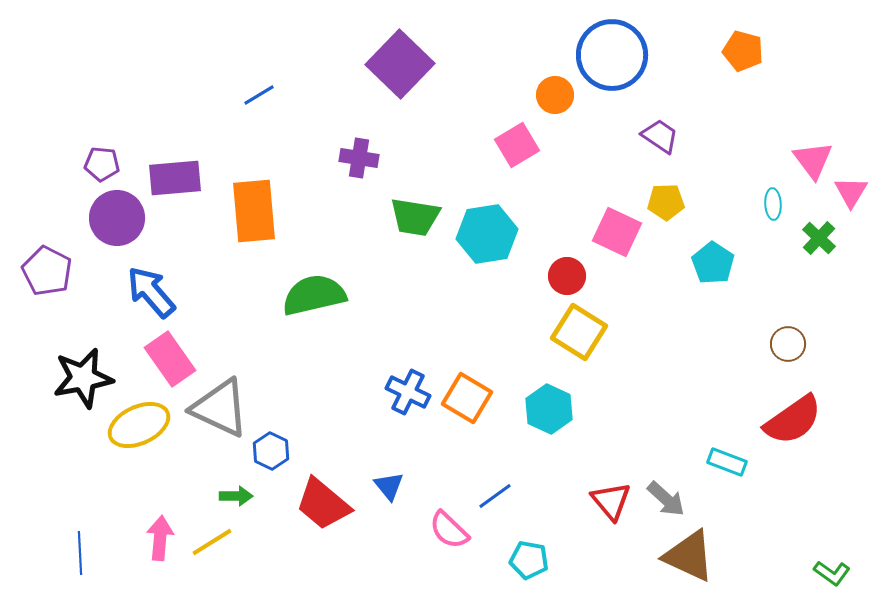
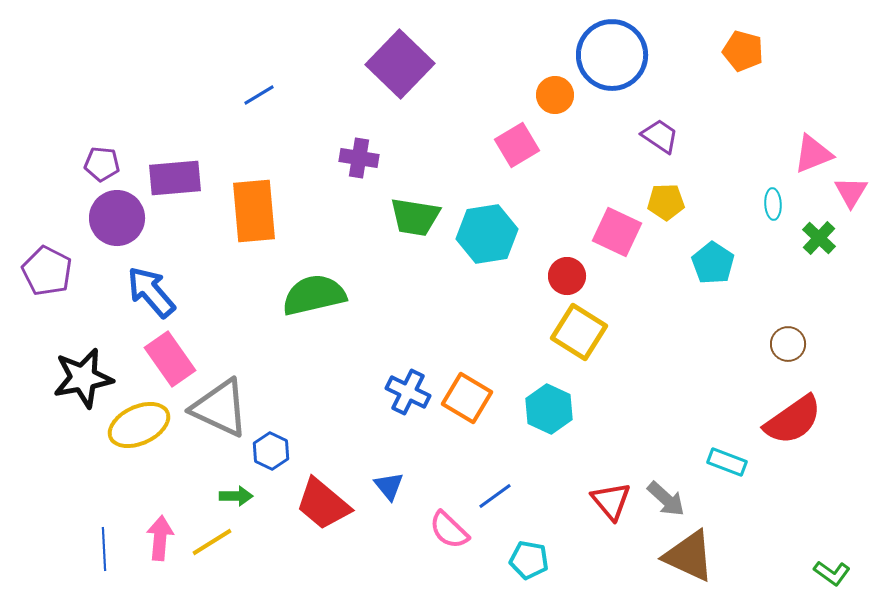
pink triangle at (813, 160): moved 6 px up; rotated 45 degrees clockwise
blue line at (80, 553): moved 24 px right, 4 px up
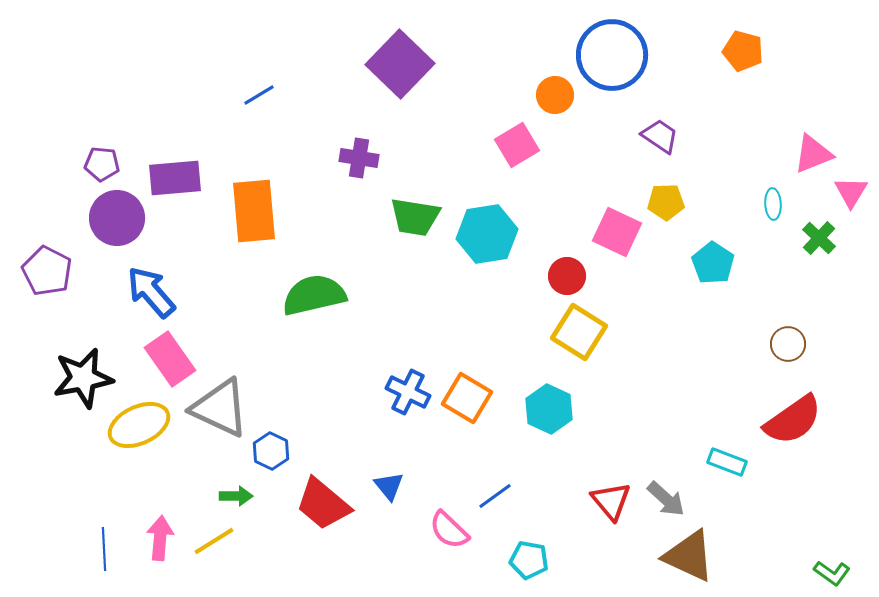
yellow line at (212, 542): moved 2 px right, 1 px up
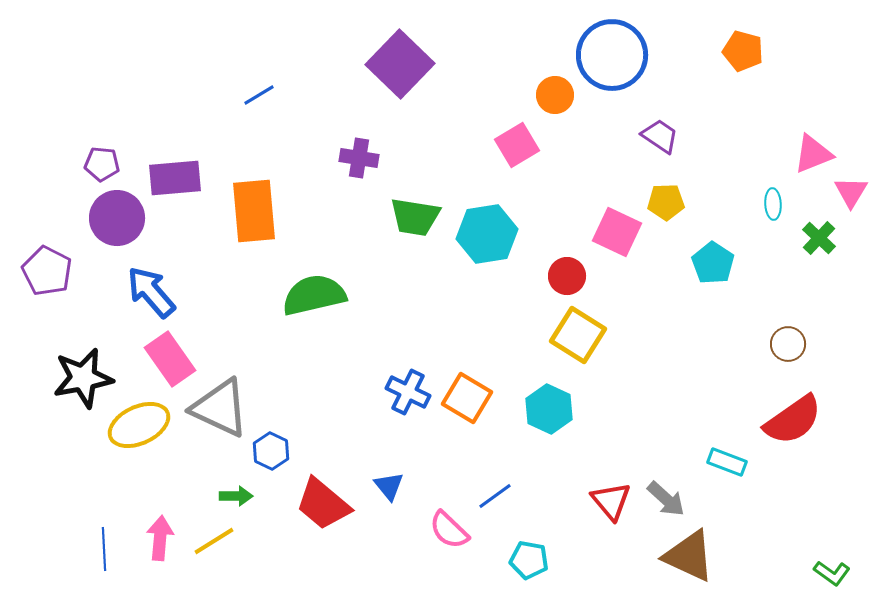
yellow square at (579, 332): moved 1 px left, 3 px down
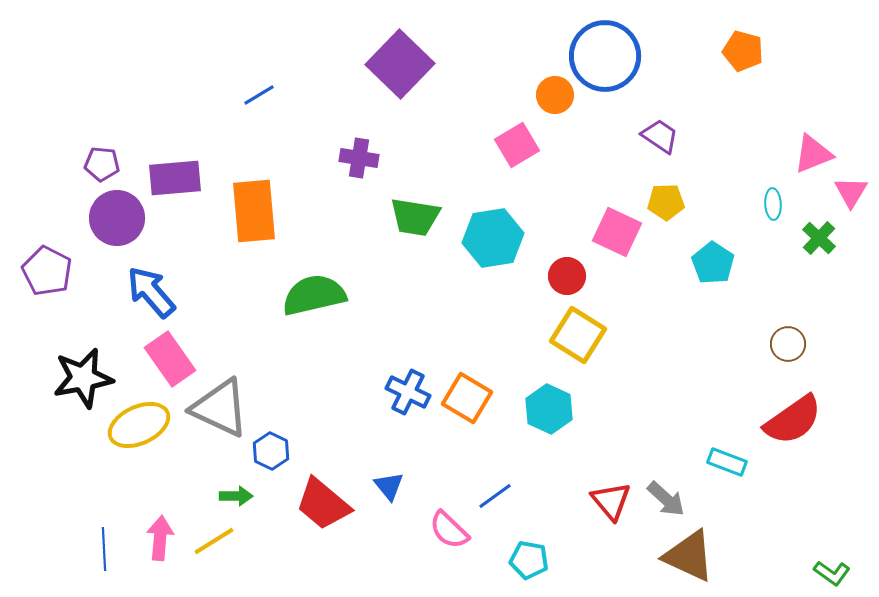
blue circle at (612, 55): moved 7 px left, 1 px down
cyan hexagon at (487, 234): moved 6 px right, 4 px down
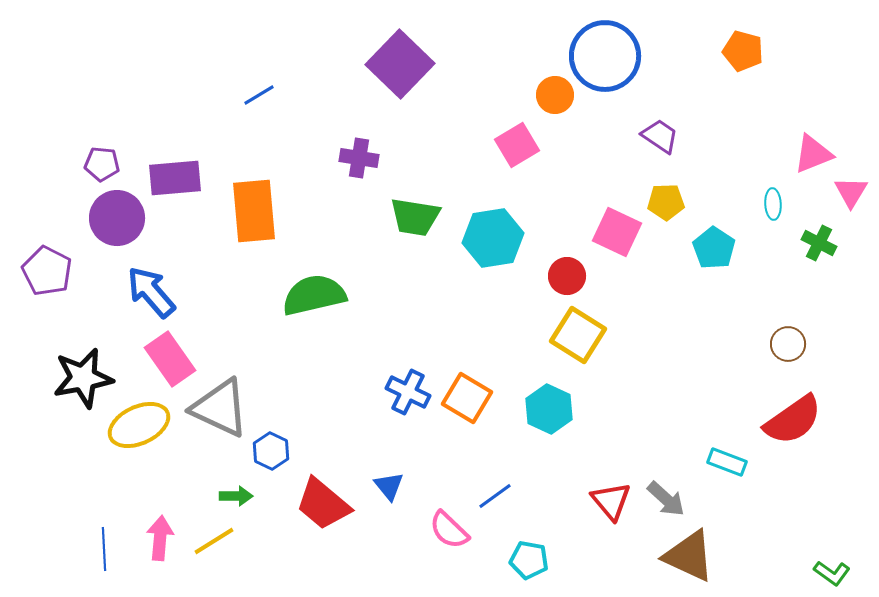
green cross at (819, 238): moved 5 px down; rotated 16 degrees counterclockwise
cyan pentagon at (713, 263): moved 1 px right, 15 px up
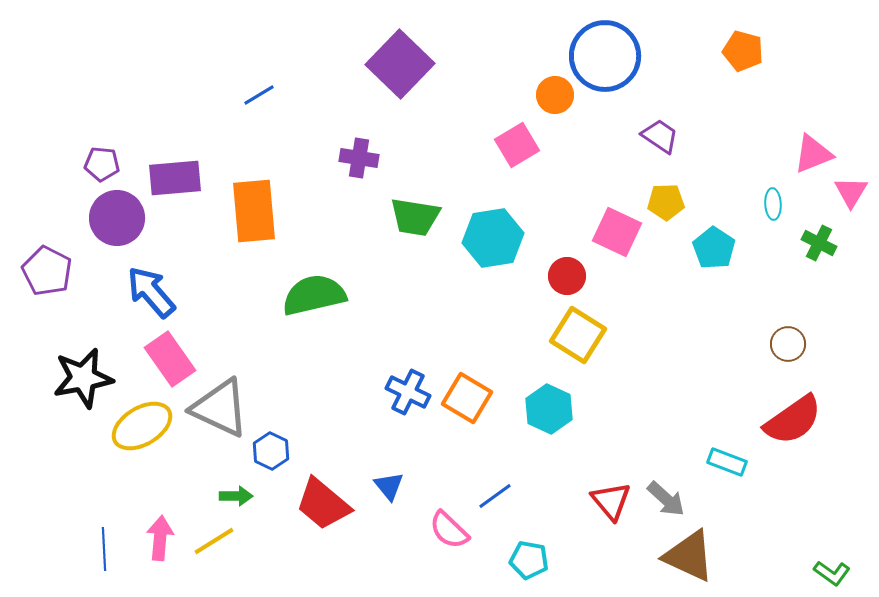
yellow ellipse at (139, 425): moved 3 px right, 1 px down; rotated 6 degrees counterclockwise
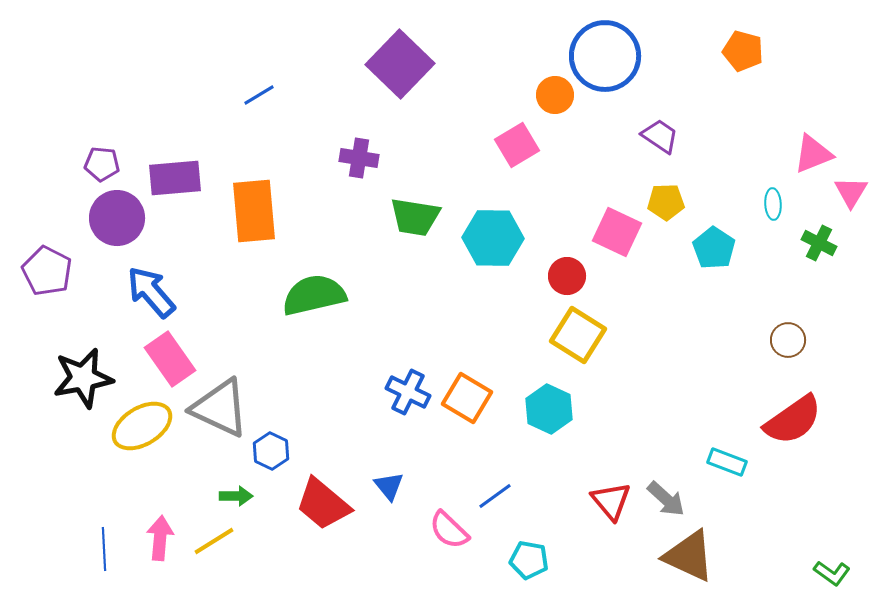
cyan hexagon at (493, 238): rotated 10 degrees clockwise
brown circle at (788, 344): moved 4 px up
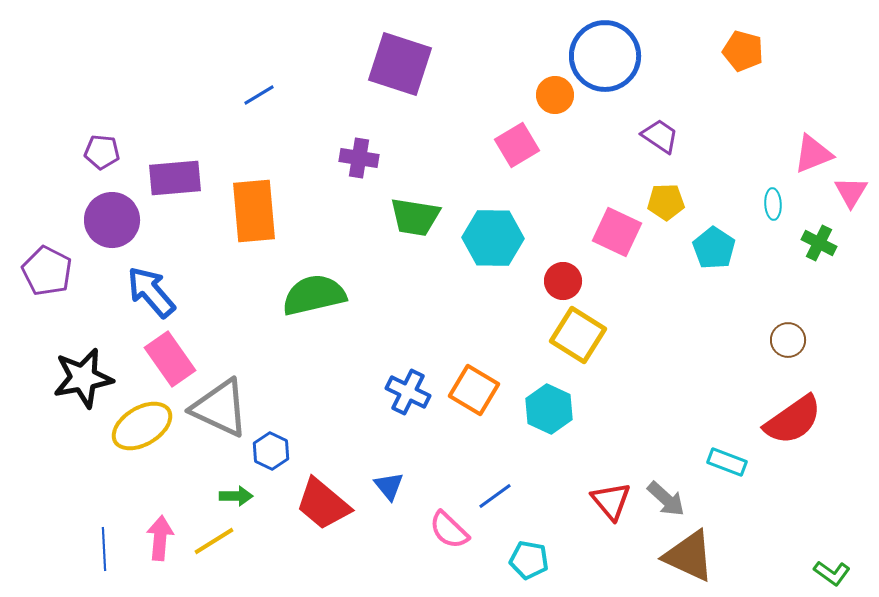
purple square at (400, 64): rotated 26 degrees counterclockwise
purple pentagon at (102, 164): moved 12 px up
purple circle at (117, 218): moved 5 px left, 2 px down
red circle at (567, 276): moved 4 px left, 5 px down
orange square at (467, 398): moved 7 px right, 8 px up
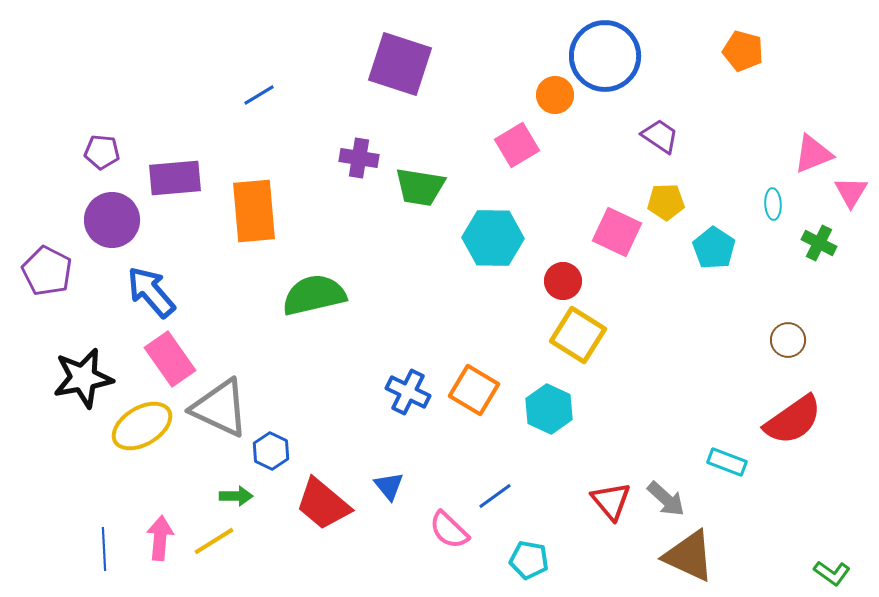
green trapezoid at (415, 217): moved 5 px right, 30 px up
